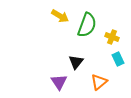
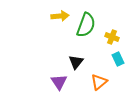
yellow arrow: rotated 36 degrees counterclockwise
green semicircle: moved 1 px left
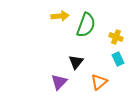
yellow cross: moved 4 px right
purple triangle: rotated 18 degrees clockwise
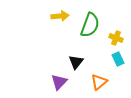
green semicircle: moved 4 px right
yellow cross: moved 1 px down
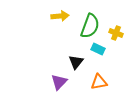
green semicircle: moved 1 px down
yellow cross: moved 5 px up
cyan rectangle: moved 20 px left, 10 px up; rotated 40 degrees counterclockwise
orange triangle: rotated 30 degrees clockwise
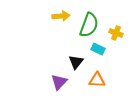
yellow arrow: moved 1 px right
green semicircle: moved 1 px left, 1 px up
orange triangle: moved 2 px left, 2 px up; rotated 12 degrees clockwise
